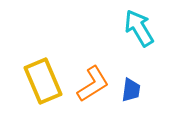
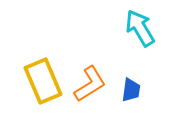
cyan arrow: moved 1 px right
orange L-shape: moved 3 px left
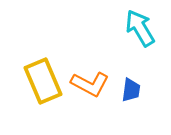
orange L-shape: rotated 60 degrees clockwise
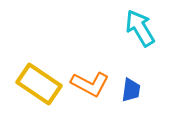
yellow rectangle: moved 4 px left, 3 px down; rotated 33 degrees counterclockwise
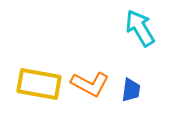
yellow rectangle: rotated 24 degrees counterclockwise
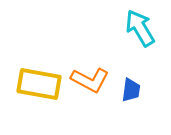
orange L-shape: moved 4 px up
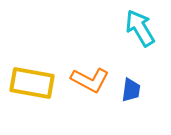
yellow rectangle: moved 7 px left, 1 px up
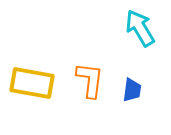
orange L-shape: rotated 111 degrees counterclockwise
blue trapezoid: moved 1 px right
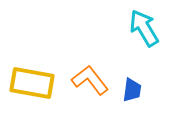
cyan arrow: moved 4 px right
orange L-shape: rotated 45 degrees counterclockwise
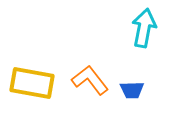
cyan arrow: rotated 42 degrees clockwise
blue trapezoid: rotated 80 degrees clockwise
